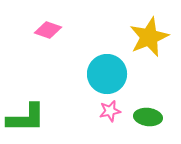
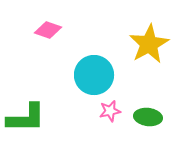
yellow star: moved 7 px down; rotated 6 degrees counterclockwise
cyan circle: moved 13 px left, 1 px down
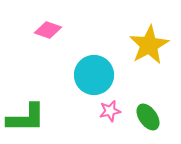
yellow star: moved 1 px down
green ellipse: rotated 48 degrees clockwise
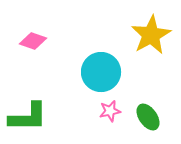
pink diamond: moved 15 px left, 11 px down
yellow star: moved 2 px right, 10 px up
cyan circle: moved 7 px right, 3 px up
green L-shape: moved 2 px right, 1 px up
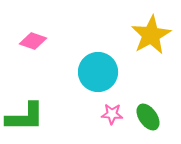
cyan circle: moved 3 px left
pink star: moved 2 px right, 3 px down; rotated 15 degrees clockwise
green L-shape: moved 3 px left
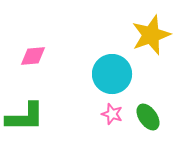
yellow star: rotated 9 degrees clockwise
pink diamond: moved 15 px down; rotated 24 degrees counterclockwise
cyan circle: moved 14 px right, 2 px down
pink star: rotated 15 degrees clockwise
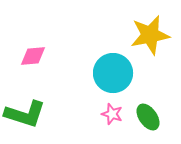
yellow star: moved 1 px left; rotated 9 degrees clockwise
cyan circle: moved 1 px right, 1 px up
green L-shape: moved 3 px up; rotated 18 degrees clockwise
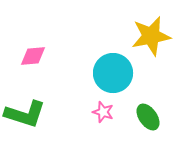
yellow star: moved 1 px right, 1 px down
pink star: moved 9 px left, 2 px up
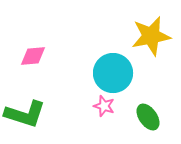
pink star: moved 1 px right, 6 px up
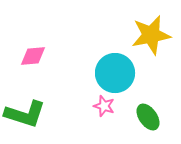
yellow star: moved 1 px up
cyan circle: moved 2 px right
